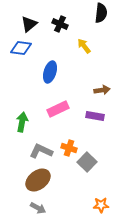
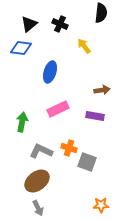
gray square: rotated 24 degrees counterclockwise
brown ellipse: moved 1 px left, 1 px down
gray arrow: rotated 35 degrees clockwise
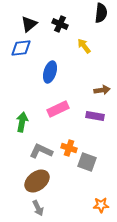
blue diamond: rotated 15 degrees counterclockwise
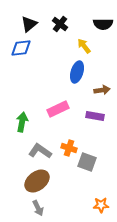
black semicircle: moved 2 px right, 11 px down; rotated 84 degrees clockwise
black cross: rotated 14 degrees clockwise
blue ellipse: moved 27 px right
gray L-shape: moved 1 px left; rotated 10 degrees clockwise
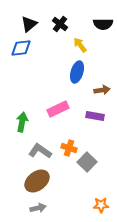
yellow arrow: moved 4 px left, 1 px up
gray square: rotated 24 degrees clockwise
gray arrow: rotated 77 degrees counterclockwise
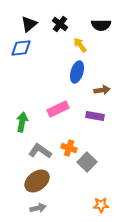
black semicircle: moved 2 px left, 1 px down
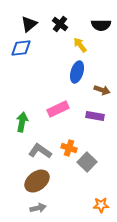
brown arrow: rotated 28 degrees clockwise
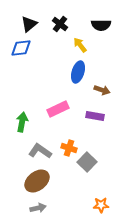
blue ellipse: moved 1 px right
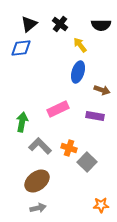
gray L-shape: moved 5 px up; rotated 10 degrees clockwise
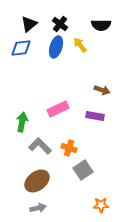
blue ellipse: moved 22 px left, 25 px up
gray square: moved 4 px left, 8 px down; rotated 12 degrees clockwise
